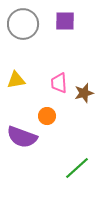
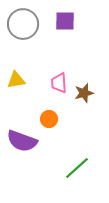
orange circle: moved 2 px right, 3 px down
purple semicircle: moved 4 px down
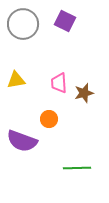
purple square: rotated 25 degrees clockwise
green line: rotated 40 degrees clockwise
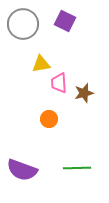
yellow triangle: moved 25 px right, 16 px up
purple semicircle: moved 29 px down
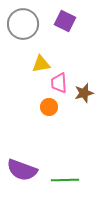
orange circle: moved 12 px up
green line: moved 12 px left, 12 px down
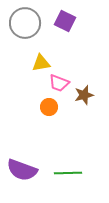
gray circle: moved 2 px right, 1 px up
yellow triangle: moved 1 px up
pink trapezoid: rotated 65 degrees counterclockwise
brown star: moved 2 px down
green line: moved 3 px right, 7 px up
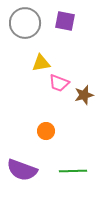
purple square: rotated 15 degrees counterclockwise
orange circle: moved 3 px left, 24 px down
green line: moved 5 px right, 2 px up
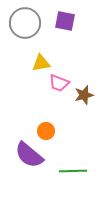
purple semicircle: moved 7 px right, 15 px up; rotated 20 degrees clockwise
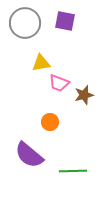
orange circle: moved 4 px right, 9 px up
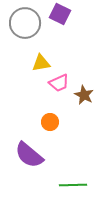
purple square: moved 5 px left, 7 px up; rotated 15 degrees clockwise
pink trapezoid: rotated 45 degrees counterclockwise
brown star: rotated 30 degrees counterclockwise
green line: moved 14 px down
